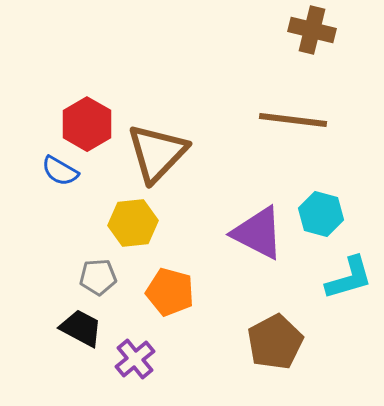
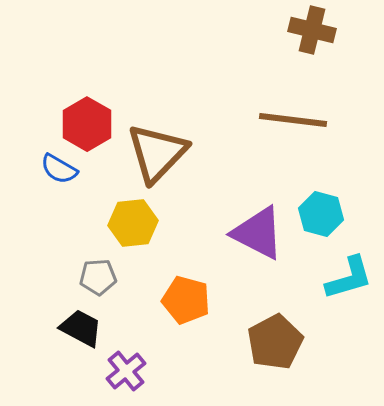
blue semicircle: moved 1 px left, 2 px up
orange pentagon: moved 16 px right, 8 px down
purple cross: moved 9 px left, 12 px down
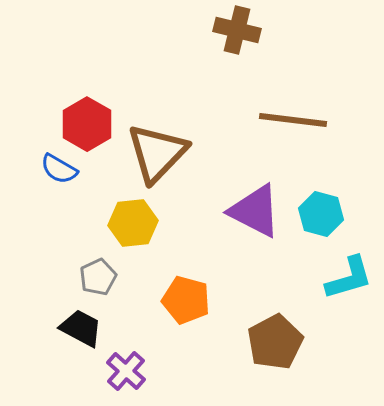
brown cross: moved 75 px left
purple triangle: moved 3 px left, 22 px up
gray pentagon: rotated 21 degrees counterclockwise
purple cross: rotated 9 degrees counterclockwise
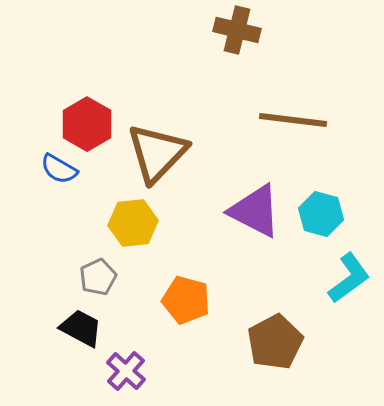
cyan L-shape: rotated 20 degrees counterclockwise
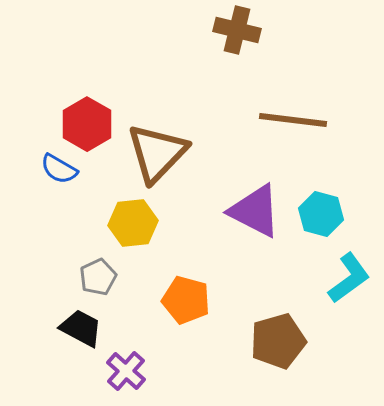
brown pentagon: moved 3 px right, 1 px up; rotated 12 degrees clockwise
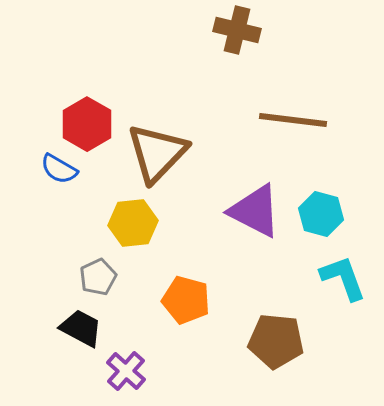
cyan L-shape: moved 6 px left; rotated 74 degrees counterclockwise
brown pentagon: moved 2 px left; rotated 22 degrees clockwise
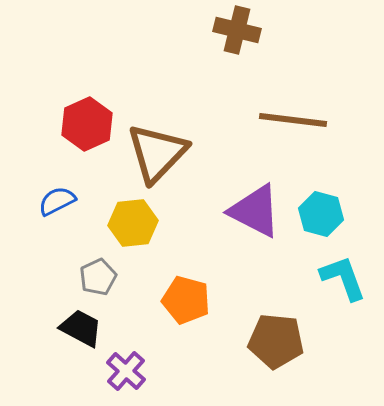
red hexagon: rotated 6 degrees clockwise
blue semicircle: moved 2 px left, 32 px down; rotated 123 degrees clockwise
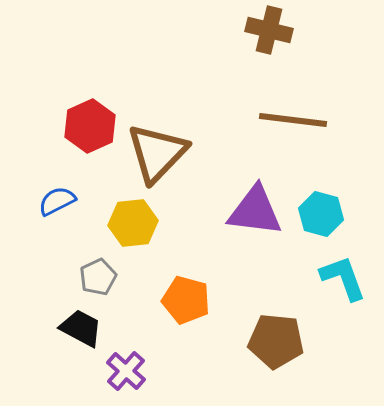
brown cross: moved 32 px right
red hexagon: moved 3 px right, 2 px down
purple triangle: rotated 20 degrees counterclockwise
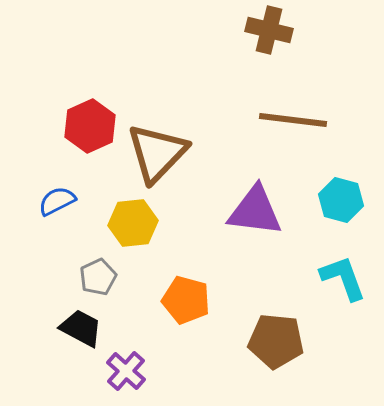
cyan hexagon: moved 20 px right, 14 px up
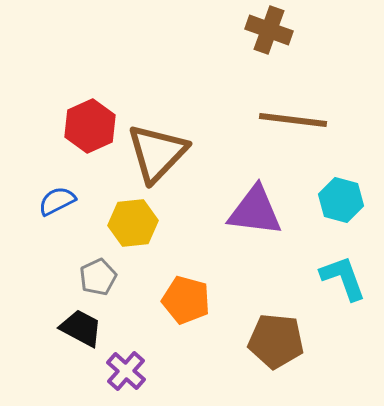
brown cross: rotated 6 degrees clockwise
